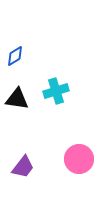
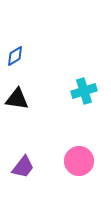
cyan cross: moved 28 px right
pink circle: moved 2 px down
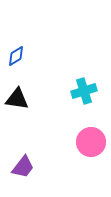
blue diamond: moved 1 px right
pink circle: moved 12 px right, 19 px up
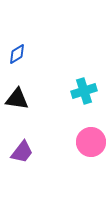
blue diamond: moved 1 px right, 2 px up
purple trapezoid: moved 1 px left, 15 px up
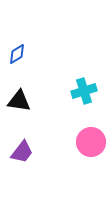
black triangle: moved 2 px right, 2 px down
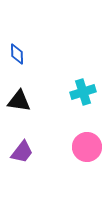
blue diamond: rotated 60 degrees counterclockwise
cyan cross: moved 1 px left, 1 px down
pink circle: moved 4 px left, 5 px down
